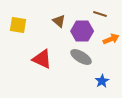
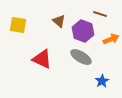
purple hexagon: moved 1 px right; rotated 20 degrees clockwise
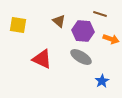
purple hexagon: rotated 15 degrees counterclockwise
orange arrow: rotated 42 degrees clockwise
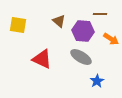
brown line: rotated 16 degrees counterclockwise
orange arrow: rotated 14 degrees clockwise
blue star: moved 5 px left
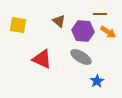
orange arrow: moved 3 px left, 7 px up
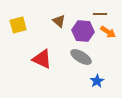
yellow square: rotated 24 degrees counterclockwise
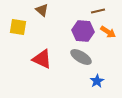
brown line: moved 2 px left, 3 px up; rotated 16 degrees counterclockwise
brown triangle: moved 17 px left, 11 px up
yellow square: moved 2 px down; rotated 24 degrees clockwise
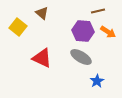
brown triangle: moved 3 px down
yellow square: rotated 30 degrees clockwise
red triangle: moved 1 px up
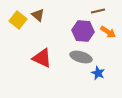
brown triangle: moved 4 px left, 2 px down
yellow square: moved 7 px up
gray ellipse: rotated 15 degrees counterclockwise
blue star: moved 1 px right, 8 px up; rotated 16 degrees counterclockwise
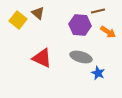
brown triangle: moved 2 px up
purple hexagon: moved 3 px left, 6 px up
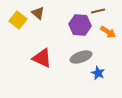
gray ellipse: rotated 35 degrees counterclockwise
